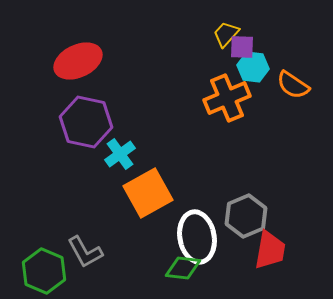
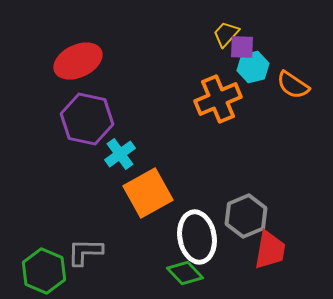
cyan hexagon: rotated 20 degrees counterclockwise
orange cross: moved 9 px left, 1 px down
purple hexagon: moved 1 px right, 3 px up
gray L-shape: rotated 120 degrees clockwise
green diamond: moved 2 px right, 5 px down; rotated 39 degrees clockwise
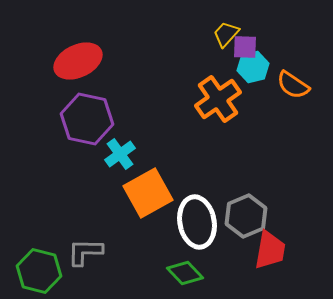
purple square: moved 3 px right
orange cross: rotated 12 degrees counterclockwise
white ellipse: moved 15 px up
green hexagon: moved 5 px left; rotated 9 degrees counterclockwise
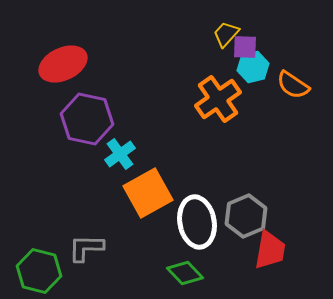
red ellipse: moved 15 px left, 3 px down
gray L-shape: moved 1 px right, 4 px up
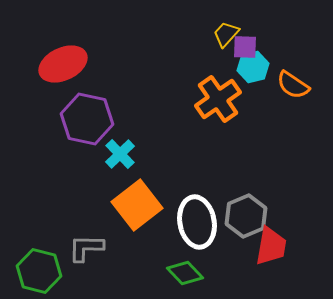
cyan cross: rotated 8 degrees counterclockwise
orange square: moved 11 px left, 12 px down; rotated 9 degrees counterclockwise
red trapezoid: moved 1 px right, 4 px up
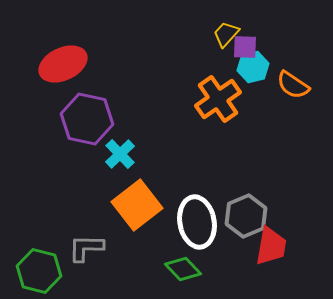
green diamond: moved 2 px left, 4 px up
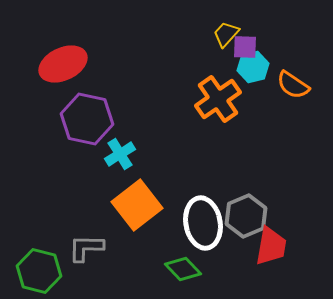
cyan cross: rotated 12 degrees clockwise
white ellipse: moved 6 px right, 1 px down
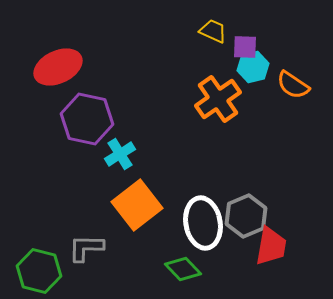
yellow trapezoid: moved 13 px left, 3 px up; rotated 72 degrees clockwise
red ellipse: moved 5 px left, 3 px down
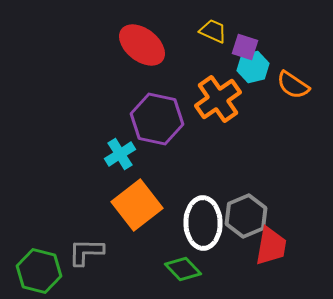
purple square: rotated 16 degrees clockwise
red ellipse: moved 84 px right, 22 px up; rotated 63 degrees clockwise
purple hexagon: moved 70 px right
white ellipse: rotated 9 degrees clockwise
gray L-shape: moved 4 px down
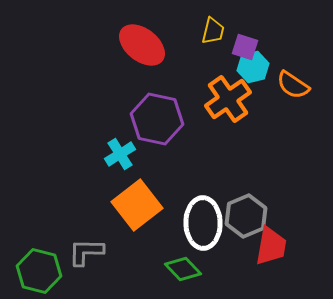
yellow trapezoid: rotated 80 degrees clockwise
orange cross: moved 10 px right
